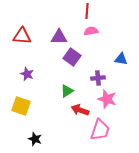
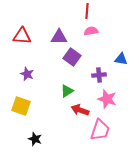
purple cross: moved 1 px right, 3 px up
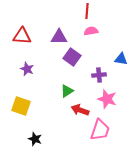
purple star: moved 5 px up
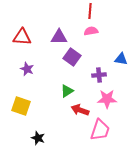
red line: moved 3 px right
red triangle: moved 1 px down
pink star: rotated 18 degrees counterclockwise
black star: moved 3 px right, 1 px up
